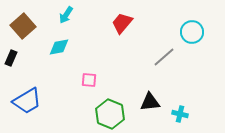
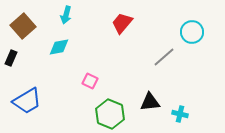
cyan arrow: rotated 18 degrees counterclockwise
pink square: moved 1 px right, 1 px down; rotated 21 degrees clockwise
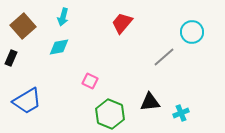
cyan arrow: moved 3 px left, 2 px down
cyan cross: moved 1 px right, 1 px up; rotated 35 degrees counterclockwise
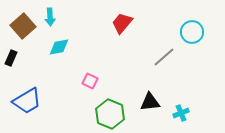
cyan arrow: moved 13 px left; rotated 18 degrees counterclockwise
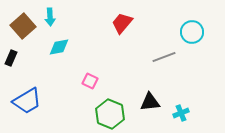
gray line: rotated 20 degrees clockwise
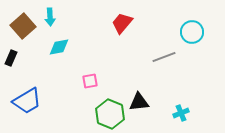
pink square: rotated 35 degrees counterclockwise
black triangle: moved 11 px left
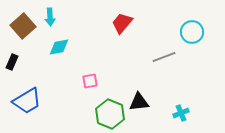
black rectangle: moved 1 px right, 4 px down
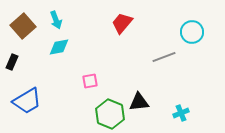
cyan arrow: moved 6 px right, 3 px down; rotated 18 degrees counterclockwise
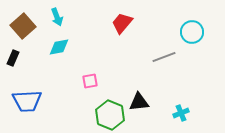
cyan arrow: moved 1 px right, 3 px up
black rectangle: moved 1 px right, 4 px up
blue trapezoid: rotated 28 degrees clockwise
green hexagon: moved 1 px down
